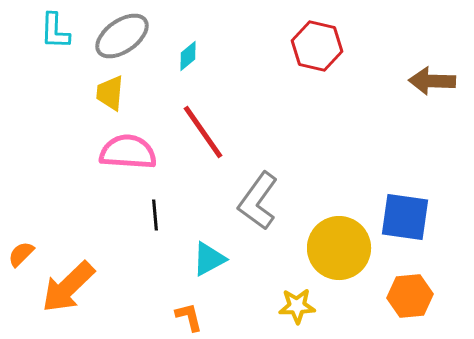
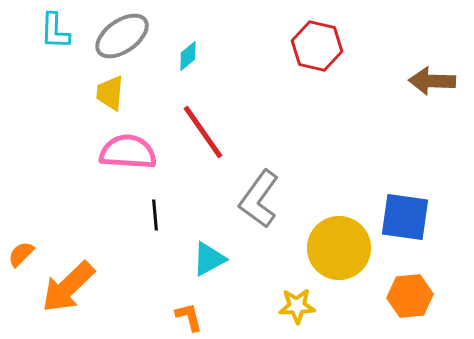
gray L-shape: moved 1 px right, 2 px up
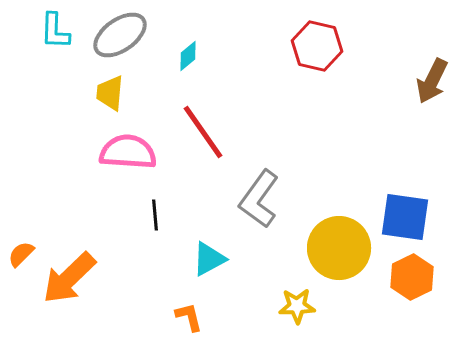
gray ellipse: moved 2 px left, 1 px up
brown arrow: rotated 66 degrees counterclockwise
orange arrow: moved 1 px right, 9 px up
orange hexagon: moved 2 px right, 19 px up; rotated 21 degrees counterclockwise
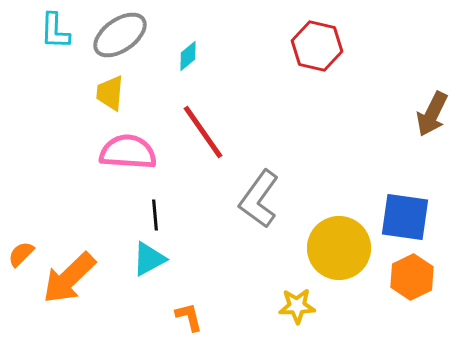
brown arrow: moved 33 px down
cyan triangle: moved 60 px left
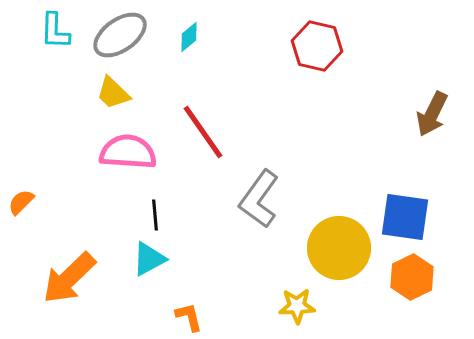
cyan diamond: moved 1 px right, 19 px up
yellow trapezoid: moved 3 px right; rotated 51 degrees counterclockwise
orange semicircle: moved 52 px up
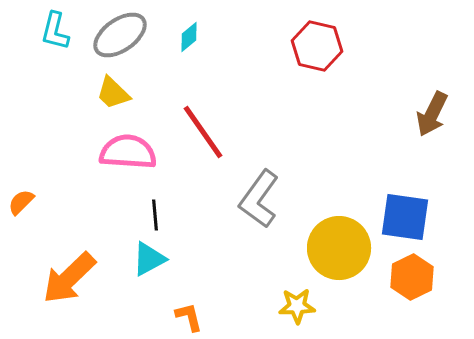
cyan L-shape: rotated 12 degrees clockwise
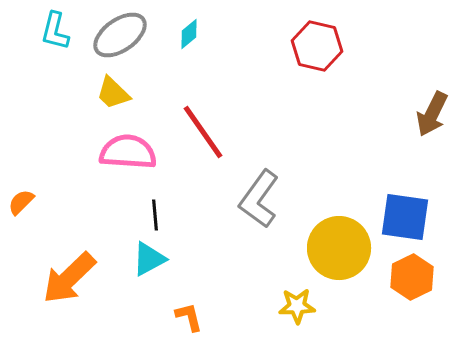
cyan diamond: moved 3 px up
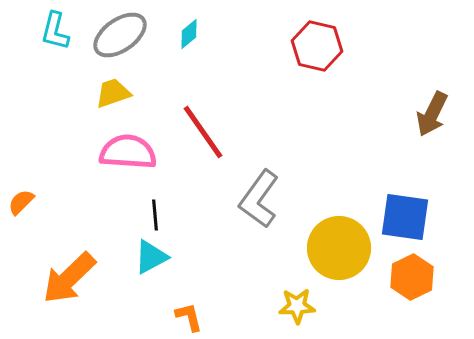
yellow trapezoid: rotated 117 degrees clockwise
cyan triangle: moved 2 px right, 2 px up
